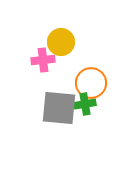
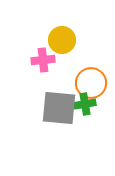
yellow circle: moved 1 px right, 2 px up
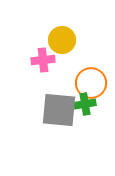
gray square: moved 2 px down
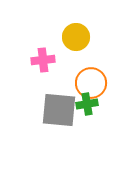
yellow circle: moved 14 px right, 3 px up
green cross: moved 2 px right
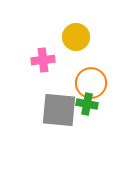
green cross: rotated 20 degrees clockwise
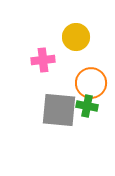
green cross: moved 2 px down
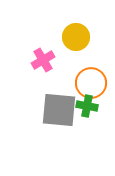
pink cross: rotated 25 degrees counterclockwise
